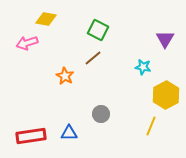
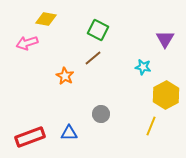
red rectangle: moved 1 px left, 1 px down; rotated 12 degrees counterclockwise
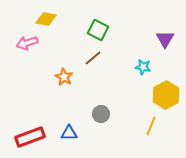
orange star: moved 1 px left, 1 px down
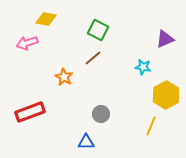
purple triangle: rotated 36 degrees clockwise
blue triangle: moved 17 px right, 9 px down
red rectangle: moved 25 px up
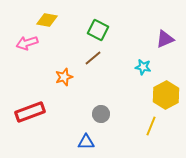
yellow diamond: moved 1 px right, 1 px down
orange star: rotated 24 degrees clockwise
